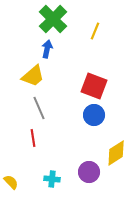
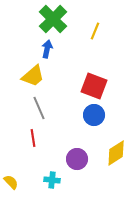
purple circle: moved 12 px left, 13 px up
cyan cross: moved 1 px down
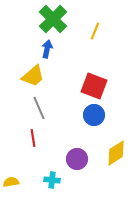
yellow semicircle: rotated 56 degrees counterclockwise
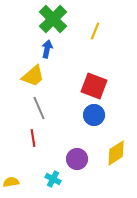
cyan cross: moved 1 px right, 1 px up; rotated 21 degrees clockwise
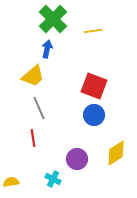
yellow line: moved 2 px left; rotated 60 degrees clockwise
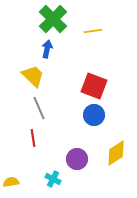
yellow trapezoid: rotated 95 degrees counterclockwise
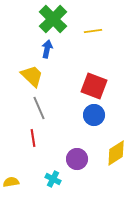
yellow trapezoid: moved 1 px left
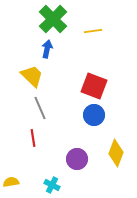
gray line: moved 1 px right
yellow diamond: rotated 36 degrees counterclockwise
cyan cross: moved 1 px left, 6 px down
